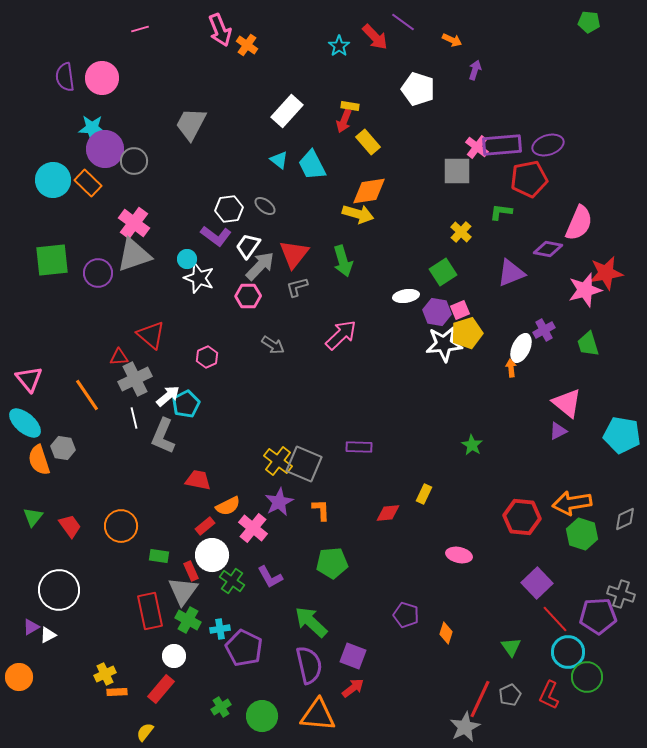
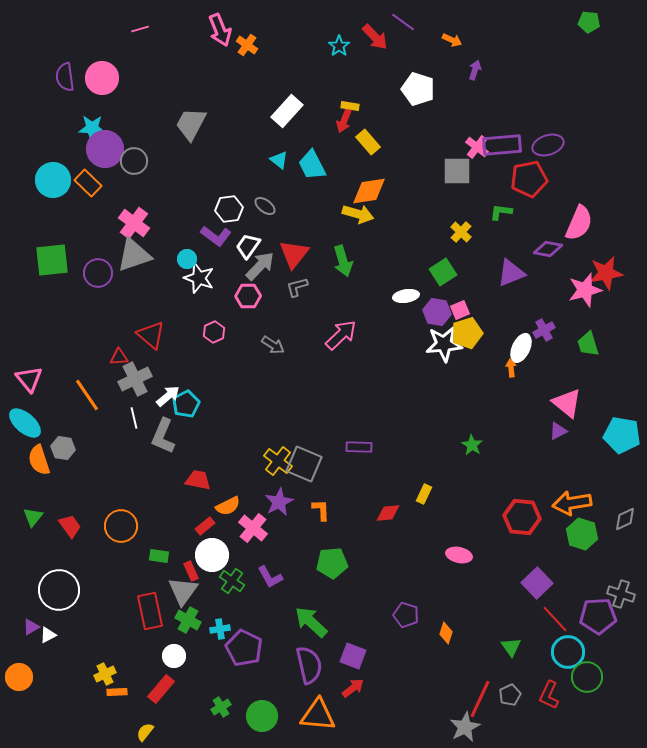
pink hexagon at (207, 357): moved 7 px right, 25 px up
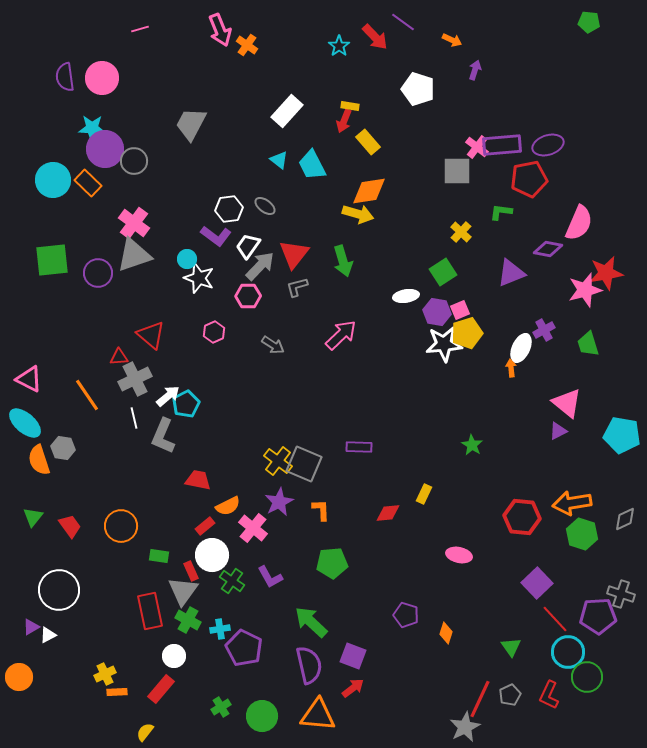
pink triangle at (29, 379): rotated 24 degrees counterclockwise
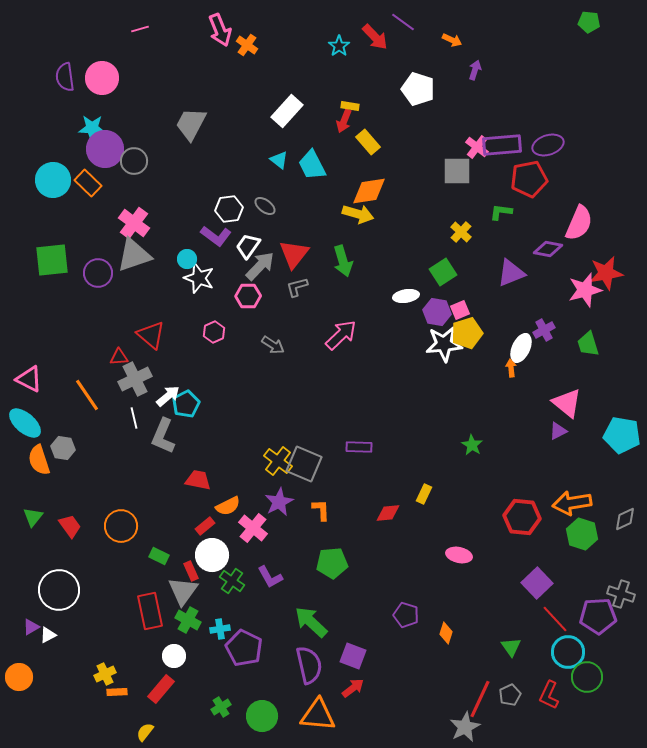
green rectangle at (159, 556): rotated 18 degrees clockwise
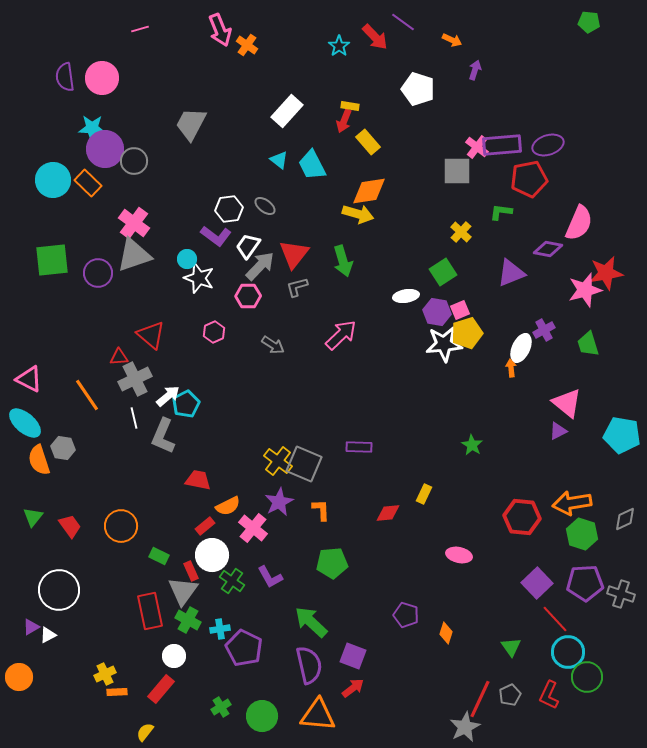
purple pentagon at (598, 616): moved 13 px left, 33 px up
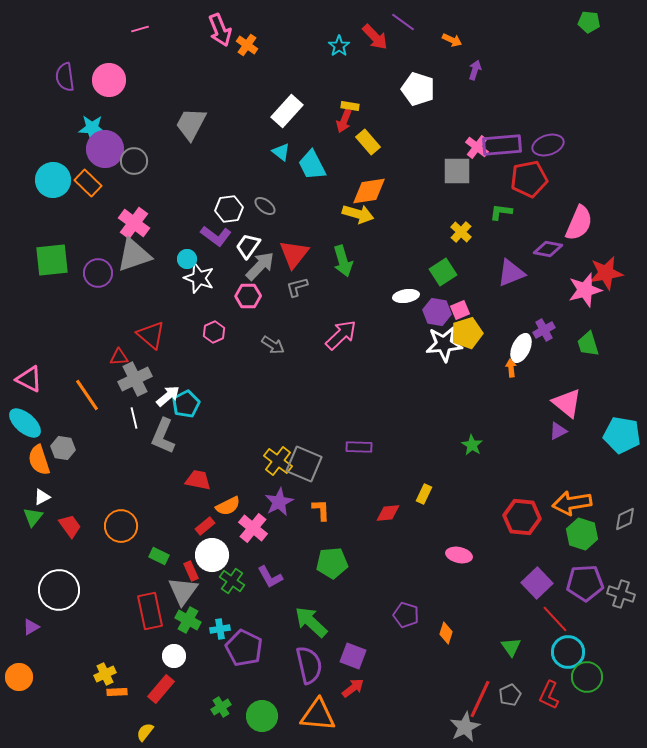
pink circle at (102, 78): moved 7 px right, 2 px down
cyan triangle at (279, 160): moved 2 px right, 8 px up
white triangle at (48, 635): moved 6 px left, 138 px up
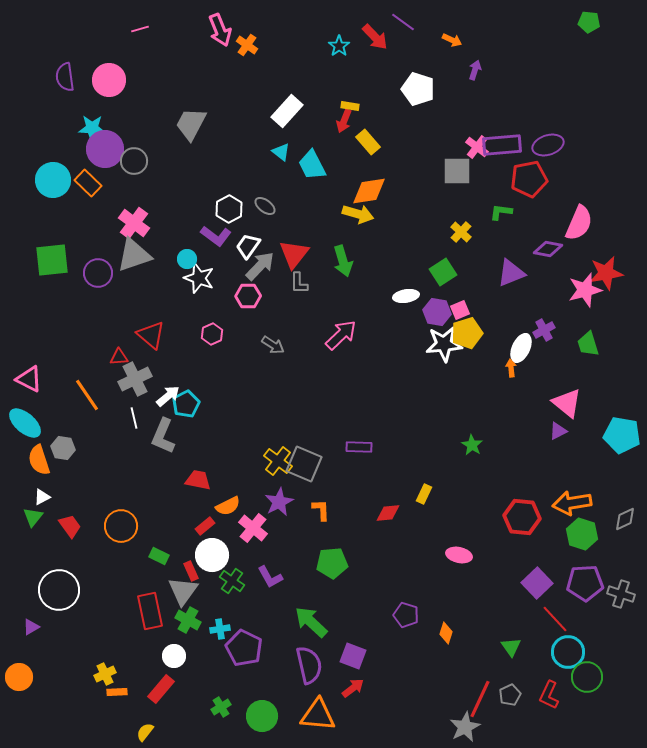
white hexagon at (229, 209): rotated 20 degrees counterclockwise
gray L-shape at (297, 287): moved 2 px right, 4 px up; rotated 75 degrees counterclockwise
pink hexagon at (214, 332): moved 2 px left, 2 px down
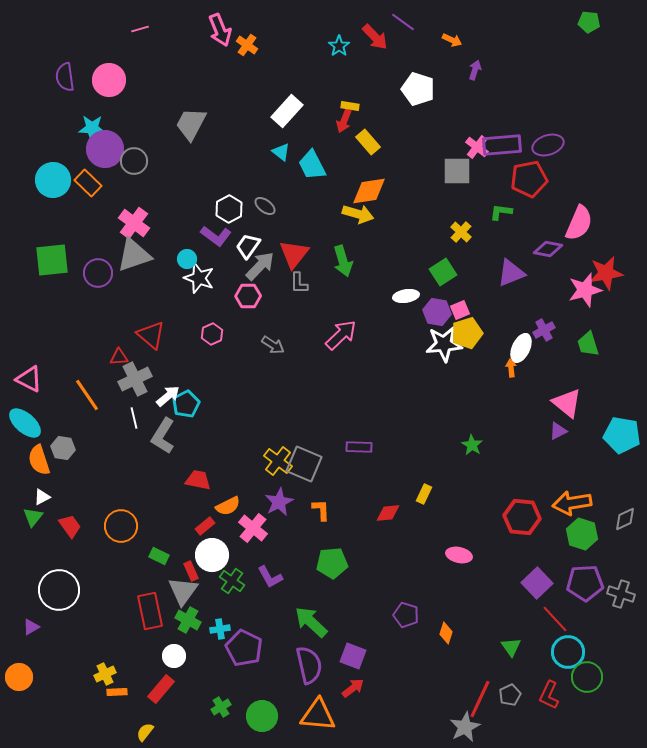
gray L-shape at (163, 436): rotated 9 degrees clockwise
